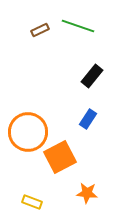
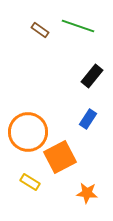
brown rectangle: rotated 60 degrees clockwise
yellow rectangle: moved 2 px left, 20 px up; rotated 12 degrees clockwise
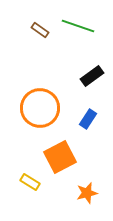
black rectangle: rotated 15 degrees clockwise
orange circle: moved 12 px right, 24 px up
orange star: rotated 20 degrees counterclockwise
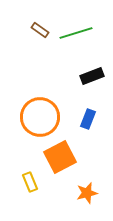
green line: moved 2 px left, 7 px down; rotated 36 degrees counterclockwise
black rectangle: rotated 15 degrees clockwise
orange circle: moved 9 px down
blue rectangle: rotated 12 degrees counterclockwise
yellow rectangle: rotated 36 degrees clockwise
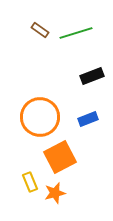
blue rectangle: rotated 48 degrees clockwise
orange star: moved 32 px left
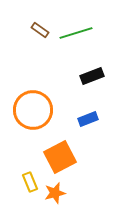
orange circle: moved 7 px left, 7 px up
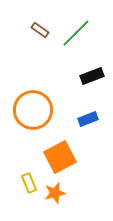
green line: rotated 28 degrees counterclockwise
yellow rectangle: moved 1 px left, 1 px down
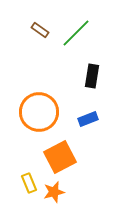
black rectangle: rotated 60 degrees counterclockwise
orange circle: moved 6 px right, 2 px down
orange star: moved 1 px left, 1 px up
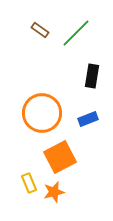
orange circle: moved 3 px right, 1 px down
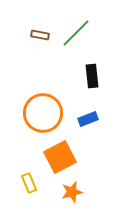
brown rectangle: moved 5 px down; rotated 24 degrees counterclockwise
black rectangle: rotated 15 degrees counterclockwise
orange circle: moved 1 px right
orange star: moved 18 px right
